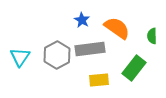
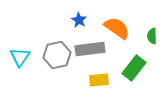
blue star: moved 3 px left
gray hexagon: rotated 16 degrees clockwise
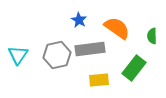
cyan triangle: moved 2 px left, 2 px up
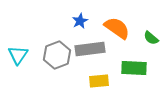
blue star: moved 1 px right, 1 px down; rotated 14 degrees clockwise
green semicircle: moved 1 px left, 2 px down; rotated 49 degrees counterclockwise
gray hexagon: rotated 8 degrees counterclockwise
green rectangle: rotated 55 degrees clockwise
yellow rectangle: moved 1 px down
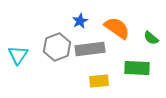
gray hexagon: moved 8 px up
green rectangle: moved 3 px right
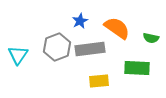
green semicircle: rotated 28 degrees counterclockwise
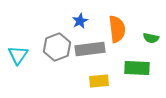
orange semicircle: moved 1 px down; rotated 48 degrees clockwise
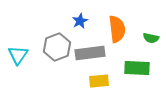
gray rectangle: moved 4 px down
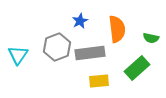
green rectangle: rotated 45 degrees counterclockwise
